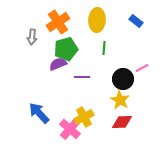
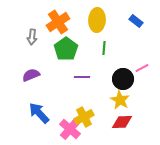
green pentagon: rotated 20 degrees counterclockwise
purple semicircle: moved 27 px left, 11 px down
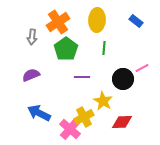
yellow star: moved 17 px left, 1 px down
blue arrow: rotated 20 degrees counterclockwise
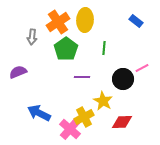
yellow ellipse: moved 12 px left
purple semicircle: moved 13 px left, 3 px up
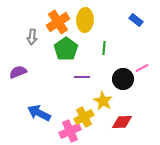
blue rectangle: moved 1 px up
pink cross: moved 2 px down; rotated 25 degrees clockwise
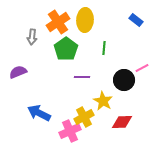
black circle: moved 1 px right, 1 px down
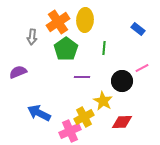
blue rectangle: moved 2 px right, 9 px down
black circle: moved 2 px left, 1 px down
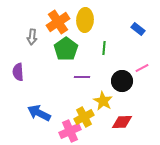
purple semicircle: rotated 72 degrees counterclockwise
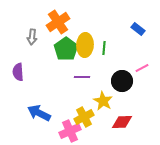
yellow ellipse: moved 25 px down
